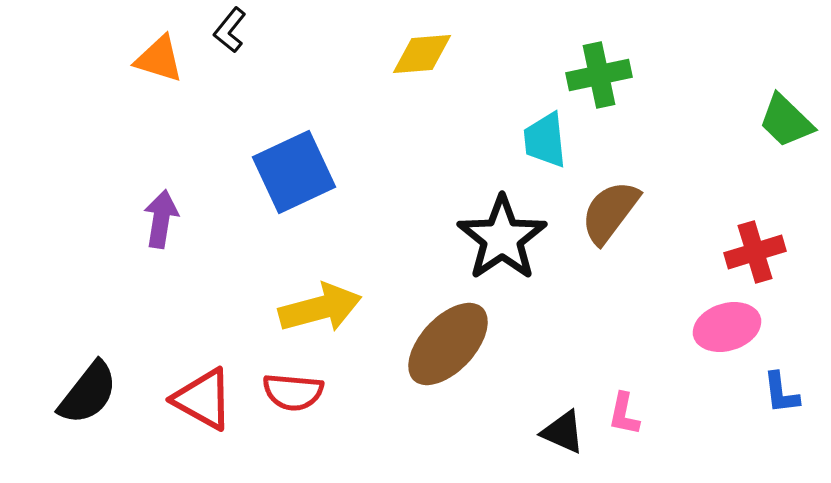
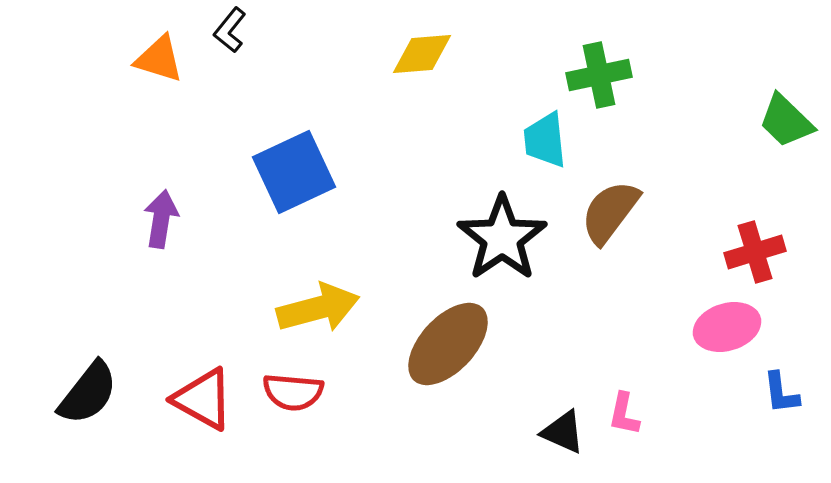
yellow arrow: moved 2 px left
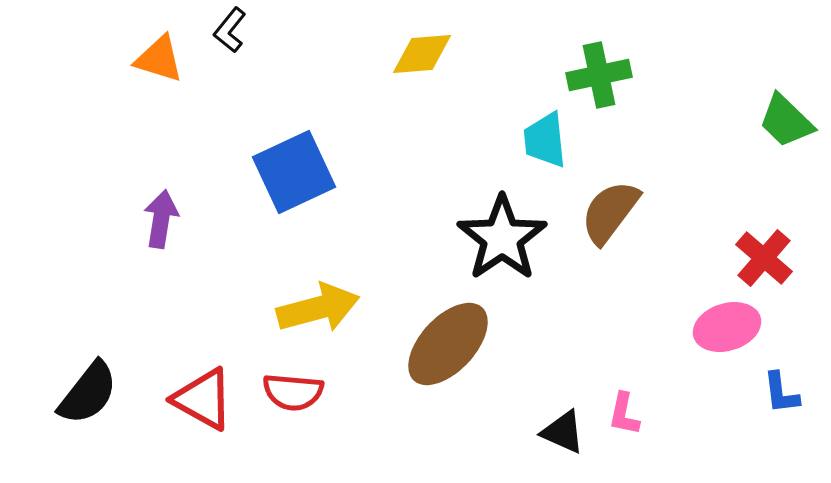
red cross: moved 9 px right, 6 px down; rotated 32 degrees counterclockwise
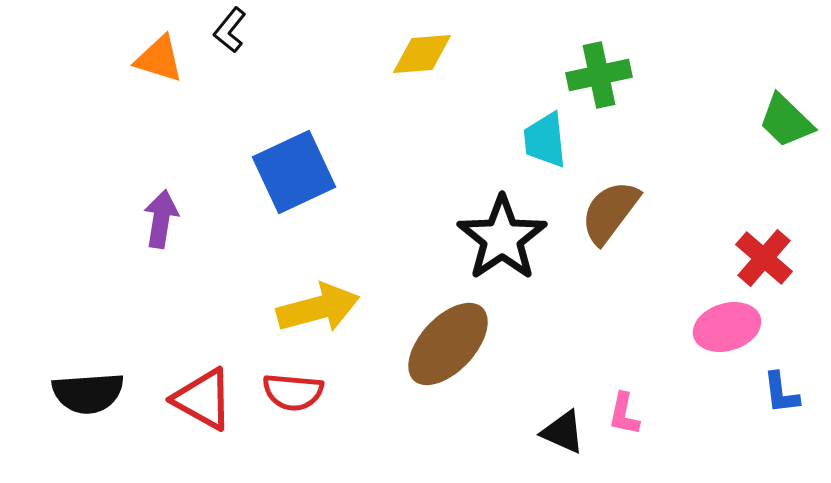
black semicircle: rotated 48 degrees clockwise
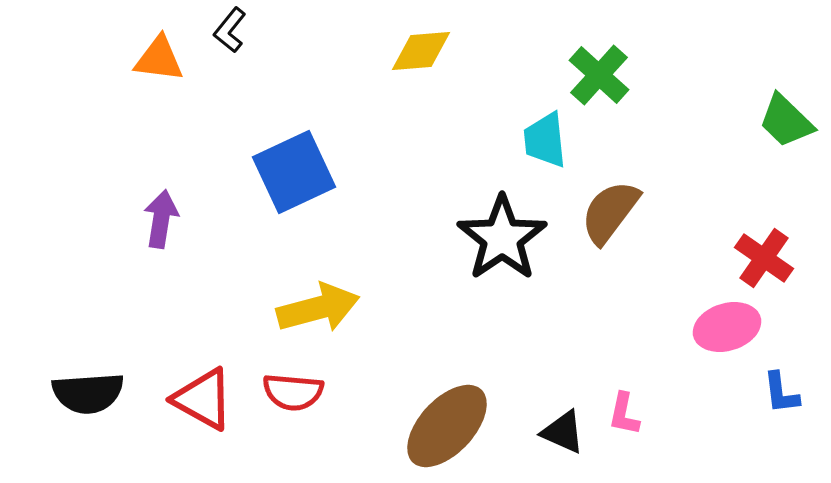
yellow diamond: moved 1 px left, 3 px up
orange triangle: rotated 10 degrees counterclockwise
green cross: rotated 36 degrees counterclockwise
red cross: rotated 6 degrees counterclockwise
brown ellipse: moved 1 px left, 82 px down
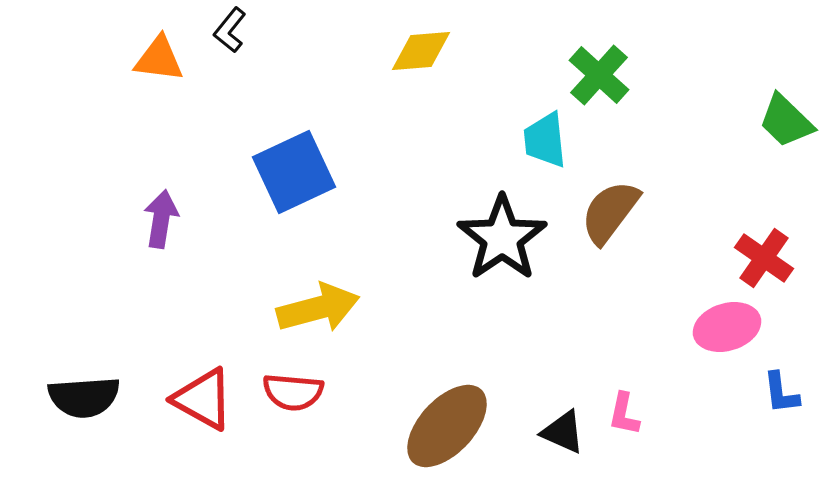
black semicircle: moved 4 px left, 4 px down
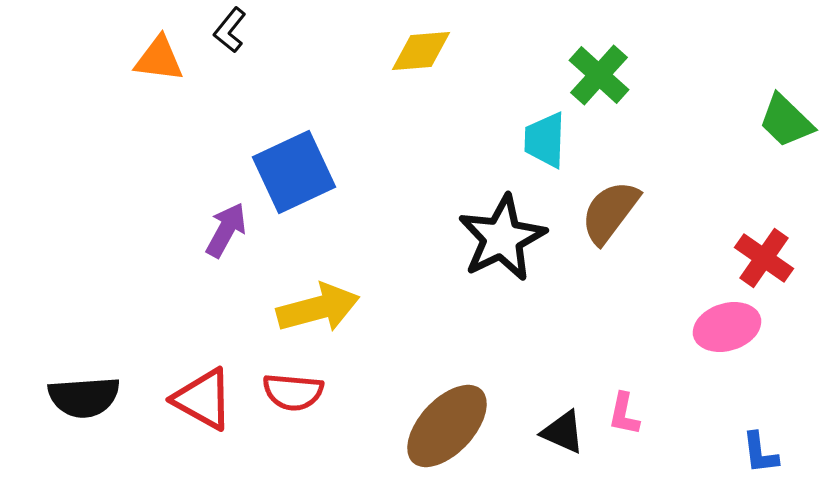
cyan trapezoid: rotated 8 degrees clockwise
purple arrow: moved 65 px right, 11 px down; rotated 20 degrees clockwise
black star: rotated 8 degrees clockwise
blue L-shape: moved 21 px left, 60 px down
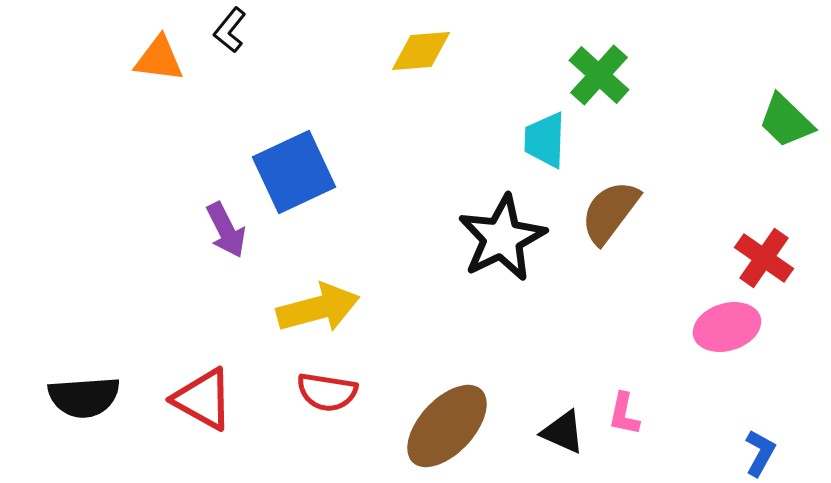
purple arrow: rotated 124 degrees clockwise
red semicircle: moved 34 px right; rotated 4 degrees clockwise
blue L-shape: rotated 144 degrees counterclockwise
